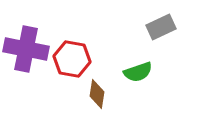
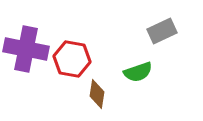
gray rectangle: moved 1 px right, 4 px down
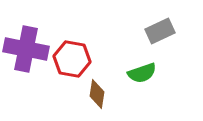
gray rectangle: moved 2 px left
green semicircle: moved 4 px right, 1 px down
